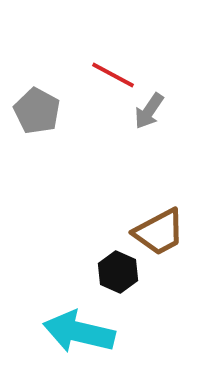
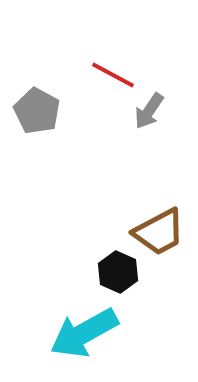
cyan arrow: moved 5 px right, 1 px down; rotated 42 degrees counterclockwise
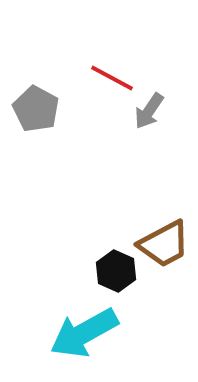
red line: moved 1 px left, 3 px down
gray pentagon: moved 1 px left, 2 px up
brown trapezoid: moved 5 px right, 12 px down
black hexagon: moved 2 px left, 1 px up
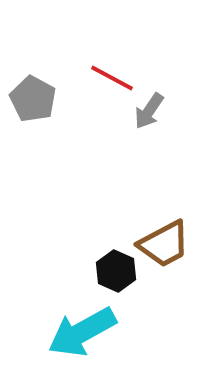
gray pentagon: moved 3 px left, 10 px up
cyan arrow: moved 2 px left, 1 px up
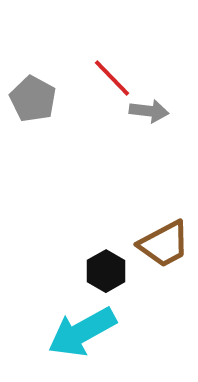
red line: rotated 18 degrees clockwise
gray arrow: rotated 117 degrees counterclockwise
black hexagon: moved 10 px left; rotated 6 degrees clockwise
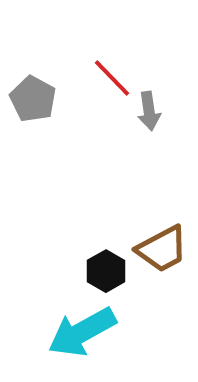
gray arrow: rotated 75 degrees clockwise
brown trapezoid: moved 2 px left, 5 px down
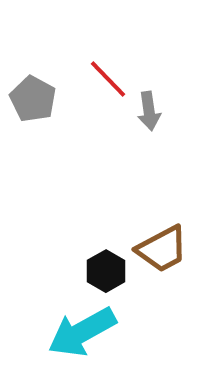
red line: moved 4 px left, 1 px down
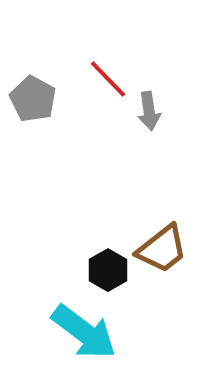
brown trapezoid: rotated 10 degrees counterclockwise
black hexagon: moved 2 px right, 1 px up
cyan arrow: moved 2 px right; rotated 114 degrees counterclockwise
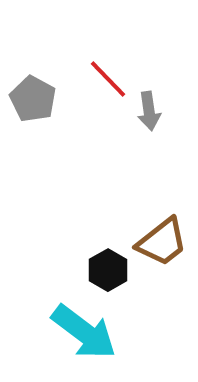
brown trapezoid: moved 7 px up
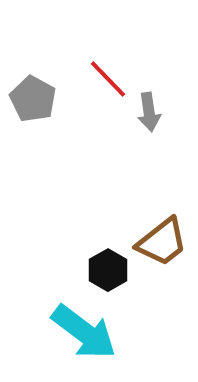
gray arrow: moved 1 px down
